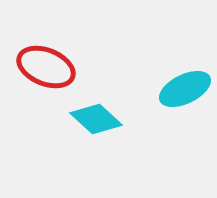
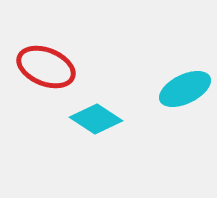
cyan diamond: rotated 9 degrees counterclockwise
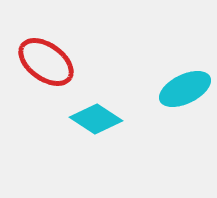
red ellipse: moved 5 px up; rotated 14 degrees clockwise
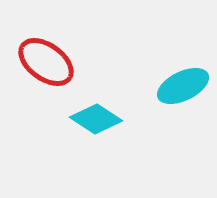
cyan ellipse: moved 2 px left, 3 px up
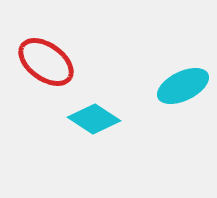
cyan diamond: moved 2 px left
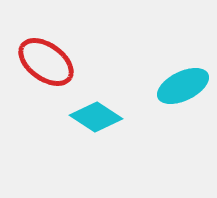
cyan diamond: moved 2 px right, 2 px up
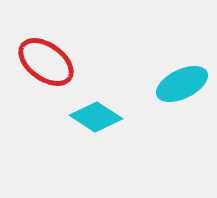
cyan ellipse: moved 1 px left, 2 px up
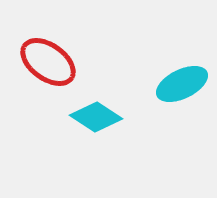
red ellipse: moved 2 px right
